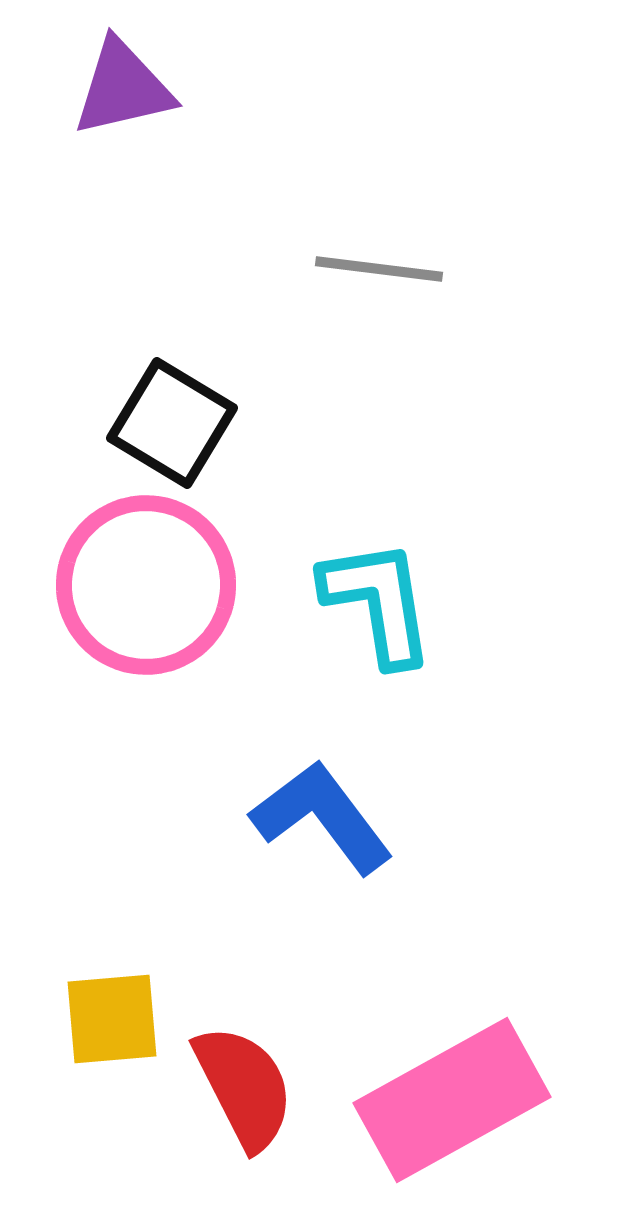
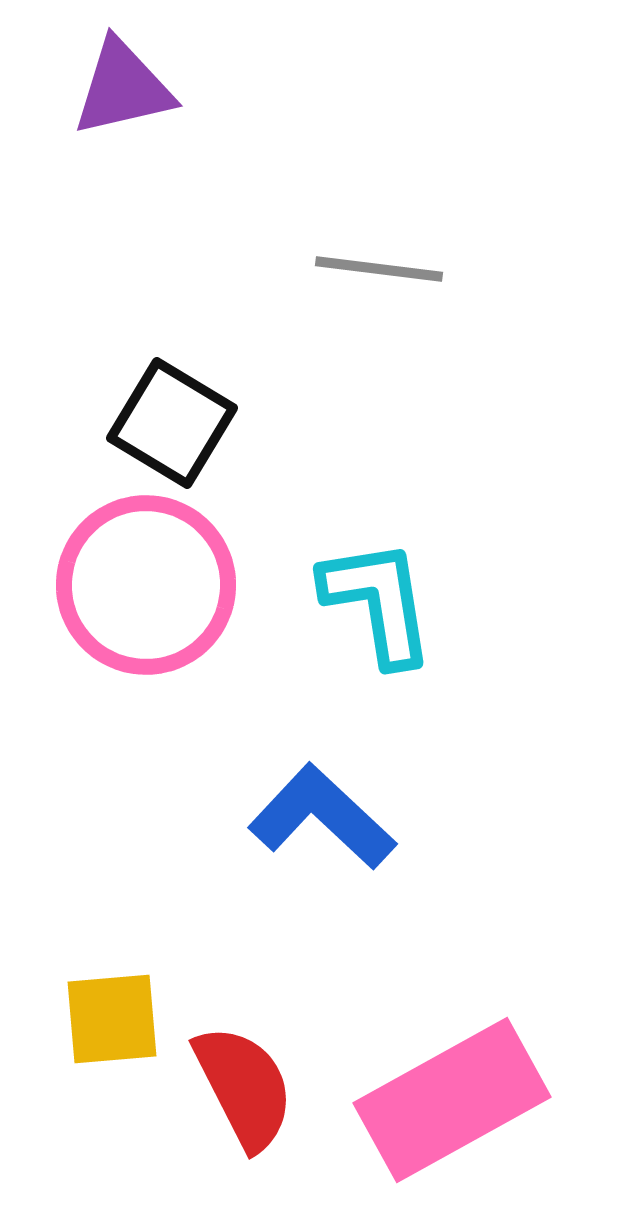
blue L-shape: rotated 10 degrees counterclockwise
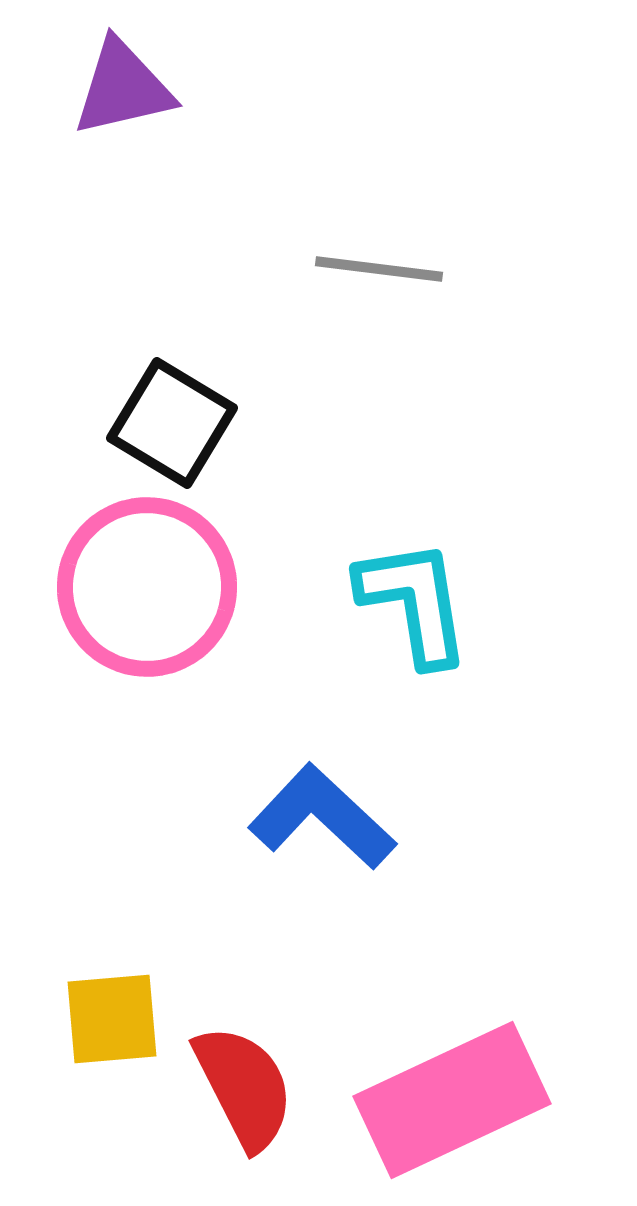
pink circle: moved 1 px right, 2 px down
cyan L-shape: moved 36 px right
pink rectangle: rotated 4 degrees clockwise
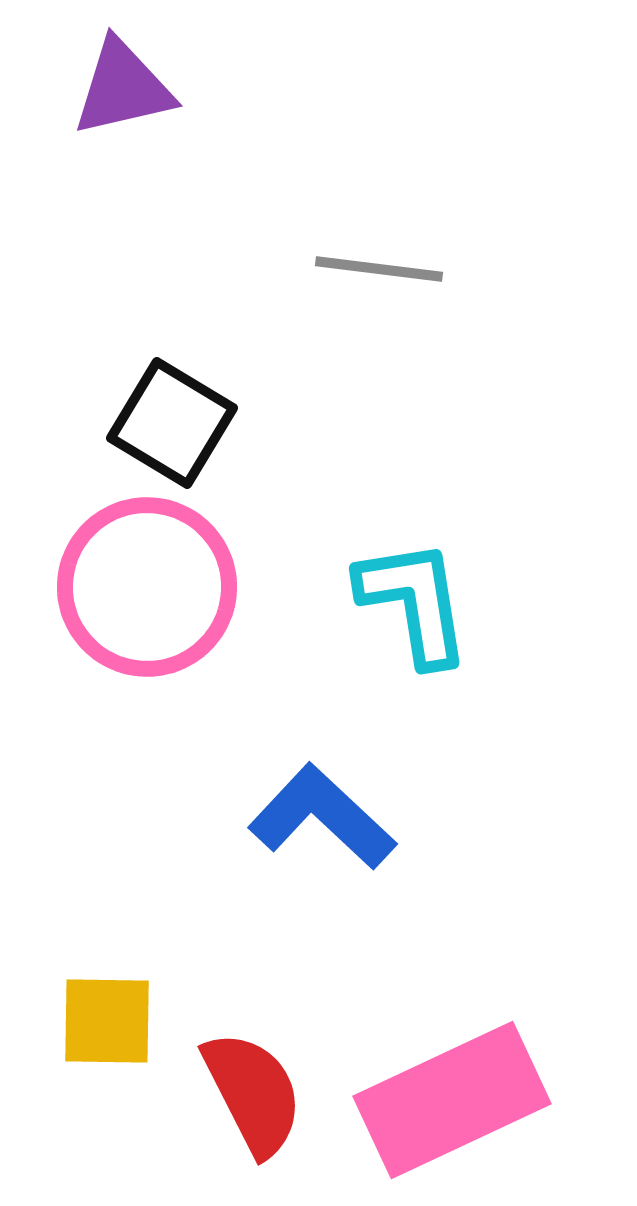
yellow square: moved 5 px left, 2 px down; rotated 6 degrees clockwise
red semicircle: moved 9 px right, 6 px down
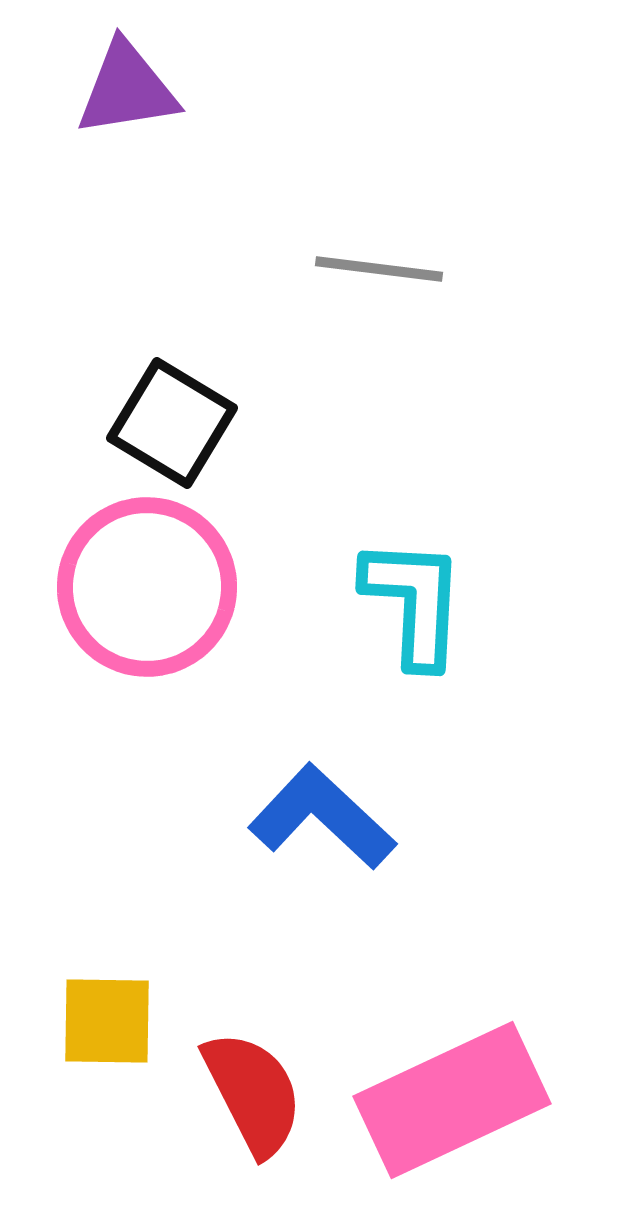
purple triangle: moved 4 px right, 1 px down; rotated 4 degrees clockwise
cyan L-shape: rotated 12 degrees clockwise
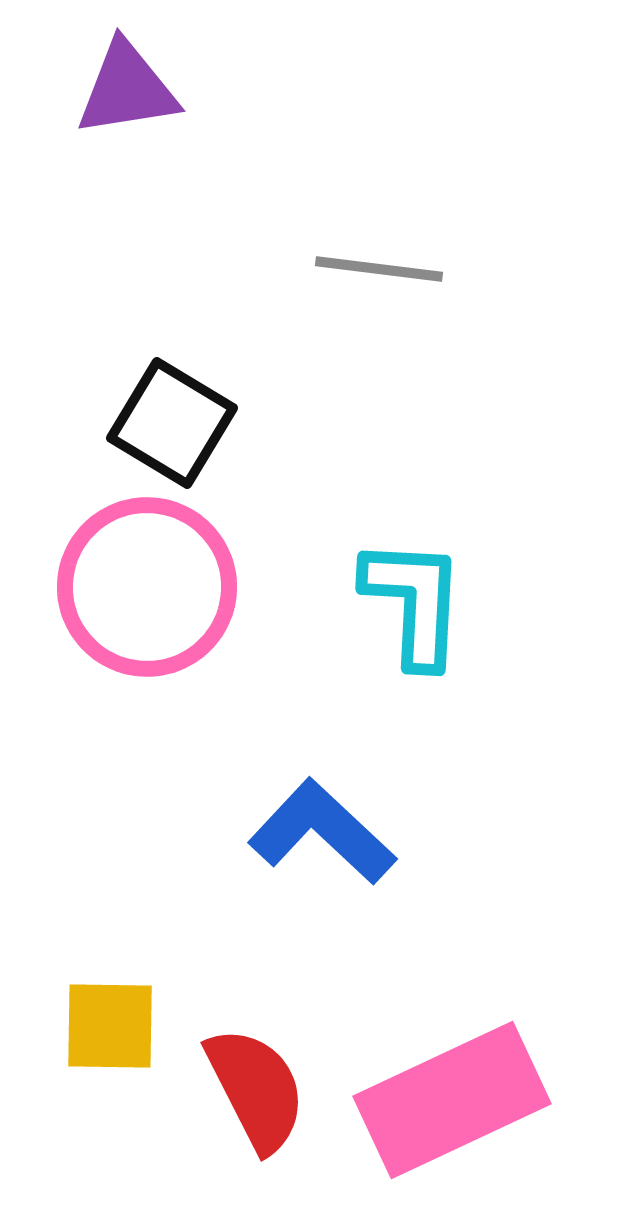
blue L-shape: moved 15 px down
yellow square: moved 3 px right, 5 px down
red semicircle: moved 3 px right, 4 px up
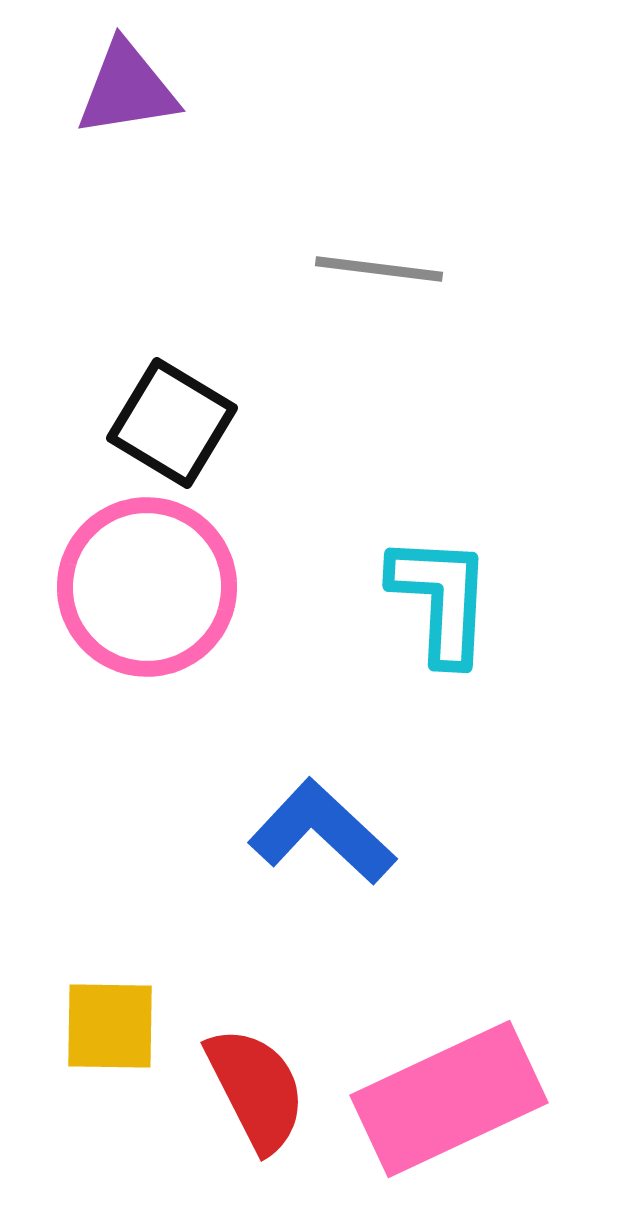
cyan L-shape: moved 27 px right, 3 px up
pink rectangle: moved 3 px left, 1 px up
